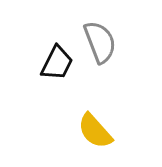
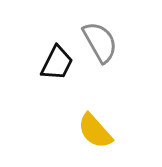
gray semicircle: rotated 9 degrees counterclockwise
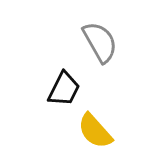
black trapezoid: moved 7 px right, 26 px down
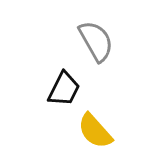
gray semicircle: moved 4 px left, 1 px up
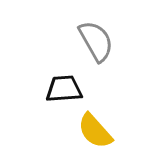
black trapezoid: rotated 120 degrees counterclockwise
